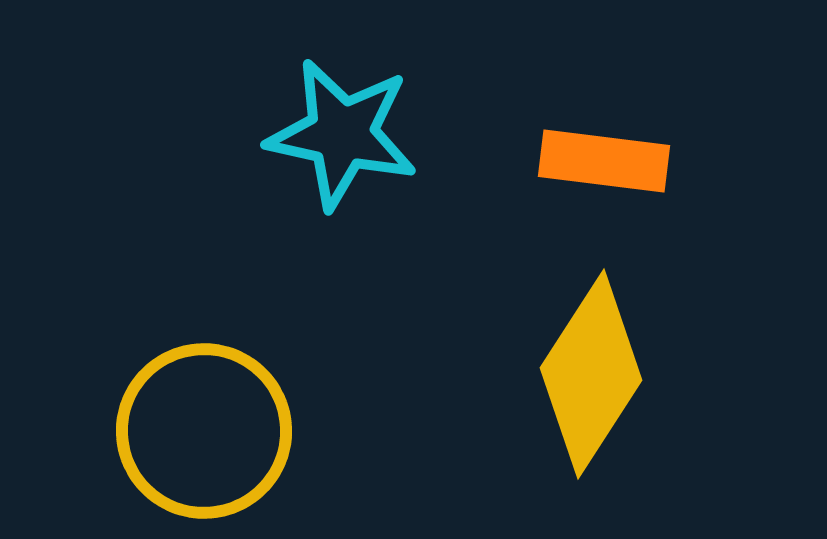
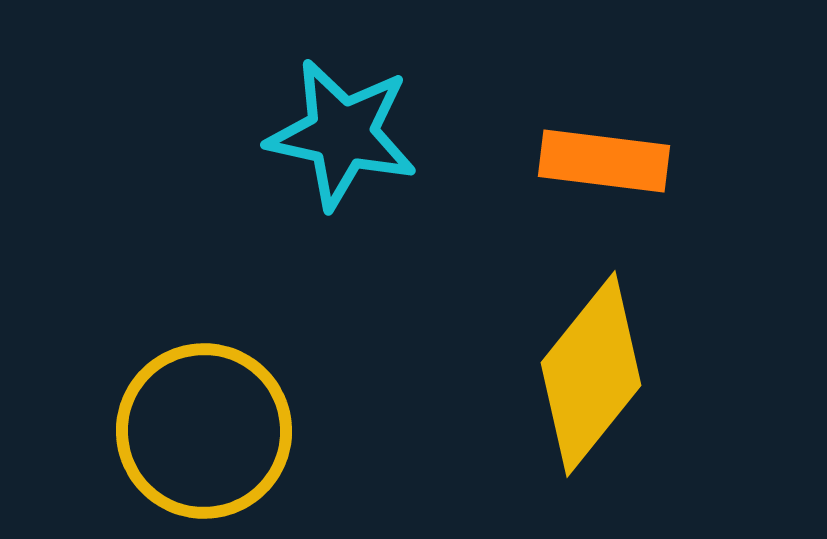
yellow diamond: rotated 6 degrees clockwise
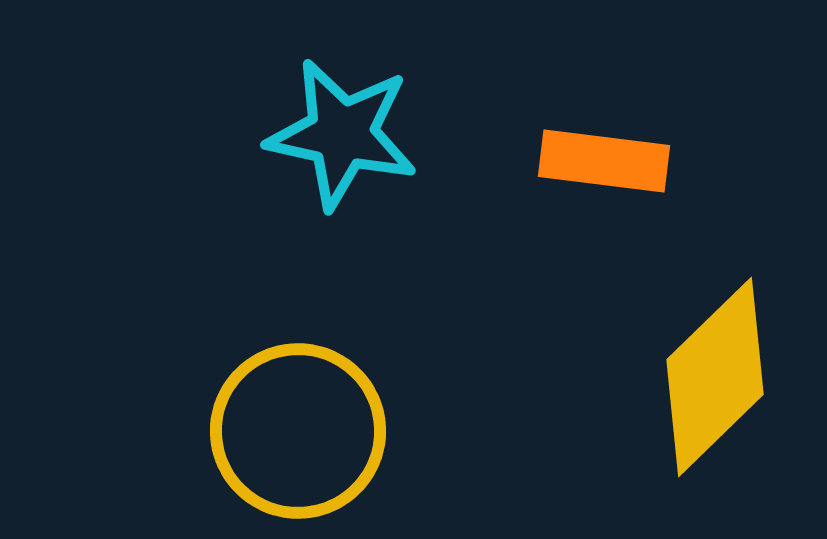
yellow diamond: moved 124 px right, 3 px down; rotated 7 degrees clockwise
yellow circle: moved 94 px right
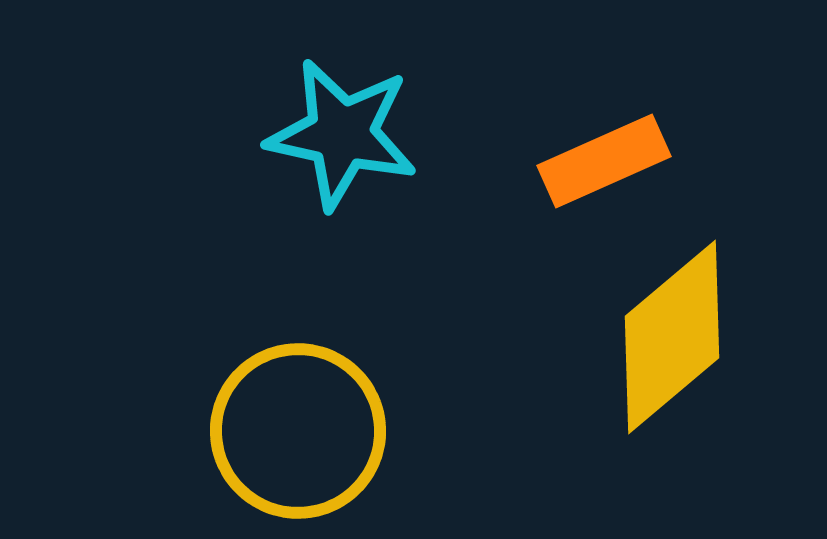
orange rectangle: rotated 31 degrees counterclockwise
yellow diamond: moved 43 px left, 40 px up; rotated 4 degrees clockwise
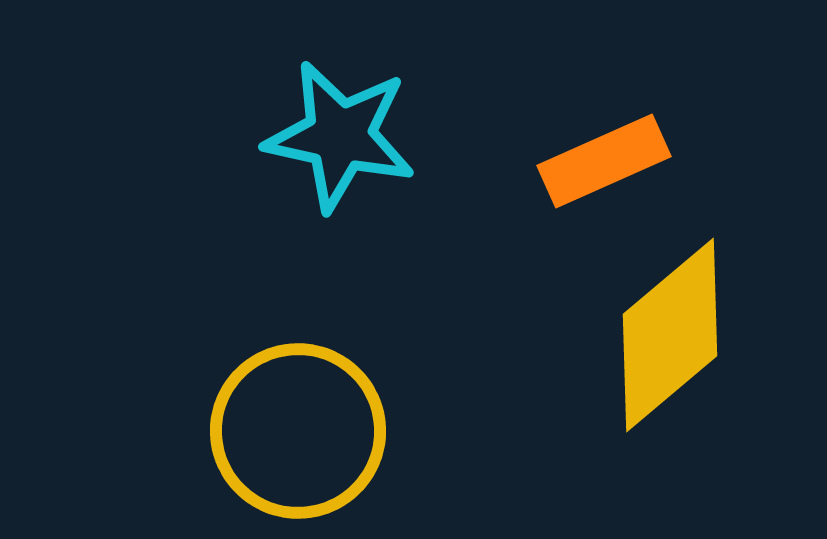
cyan star: moved 2 px left, 2 px down
yellow diamond: moved 2 px left, 2 px up
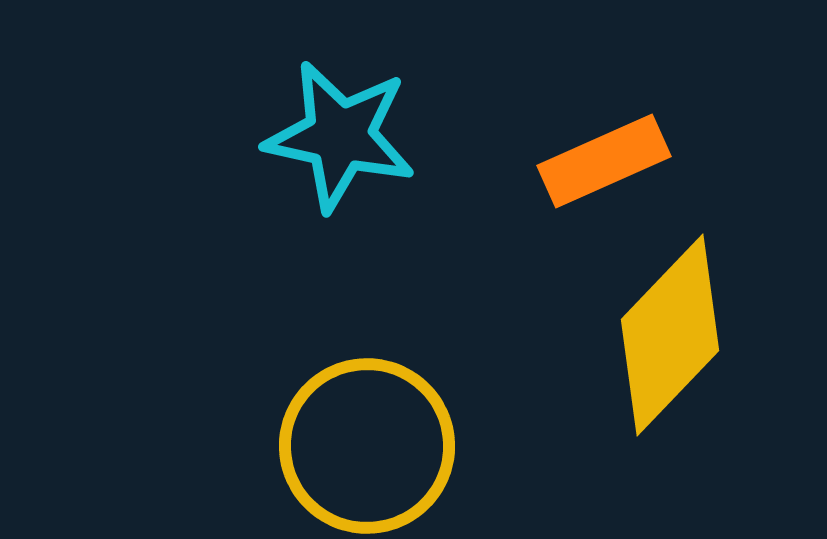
yellow diamond: rotated 6 degrees counterclockwise
yellow circle: moved 69 px right, 15 px down
